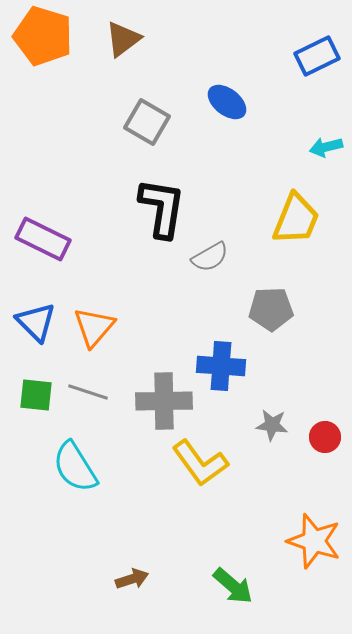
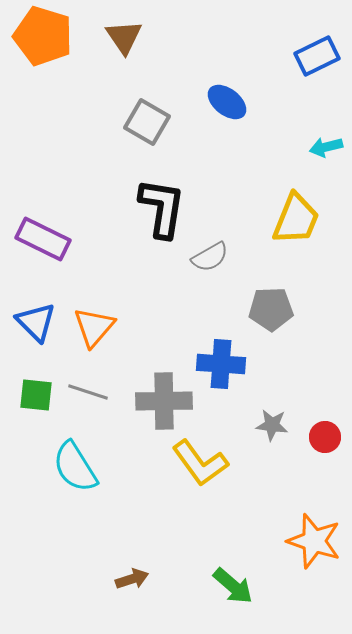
brown triangle: moved 1 px right, 2 px up; rotated 27 degrees counterclockwise
blue cross: moved 2 px up
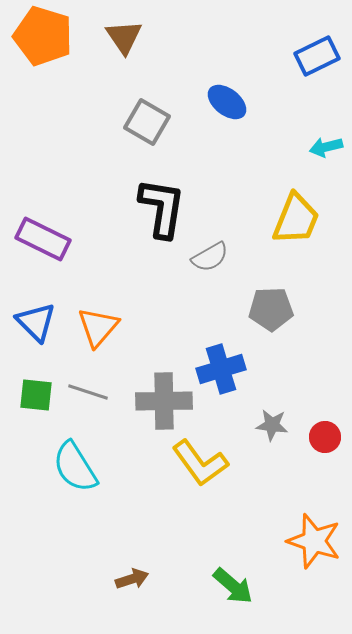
orange triangle: moved 4 px right
blue cross: moved 5 px down; rotated 21 degrees counterclockwise
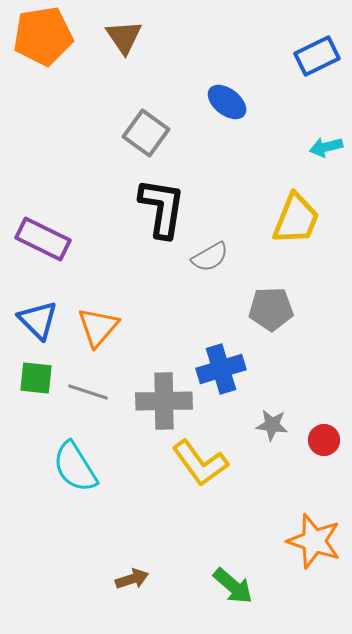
orange pentagon: rotated 26 degrees counterclockwise
gray square: moved 1 px left, 11 px down; rotated 6 degrees clockwise
blue triangle: moved 2 px right, 2 px up
green square: moved 17 px up
red circle: moved 1 px left, 3 px down
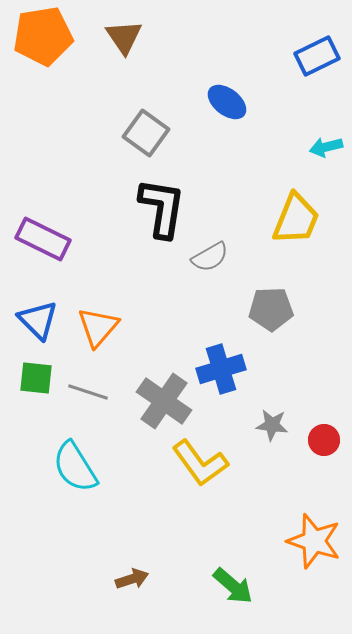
gray cross: rotated 36 degrees clockwise
